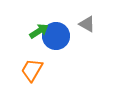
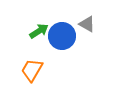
blue circle: moved 6 px right
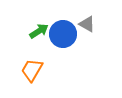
blue circle: moved 1 px right, 2 px up
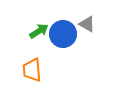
orange trapezoid: rotated 35 degrees counterclockwise
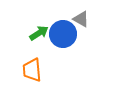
gray triangle: moved 6 px left, 5 px up
green arrow: moved 2 px down
